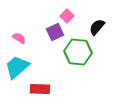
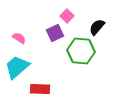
purple square: moved 1 px down
green hexagon: moved 3 px right, 1 px up
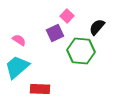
pink semicircle: moved 2 px down
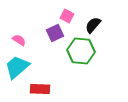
pink square: rotated 16 degrees counterclockwise
black semicircle: moved 4 px left, 2 px up
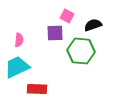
black semicircle: rotated 30 degrees clockwise
purple square: rotated 24 degrees clockwise
pink semicircle: rotated 64 degrees clockwise
cyan trapezoid: rotated 16 degrees clockwise
red rectangle: moved 3 px left
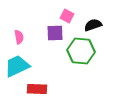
pink semicircle: moved 3 px up; rotated 16 degrees counterclockwise
cyan trapezoid: moved 1 px up
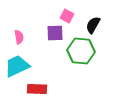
black semicircle: rotated 42 degrees counterclockwise
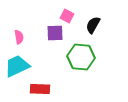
green hexagon: moved 6 px down
red rectangle: moved 3 px right
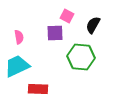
red rectangle: moved 2 px left
